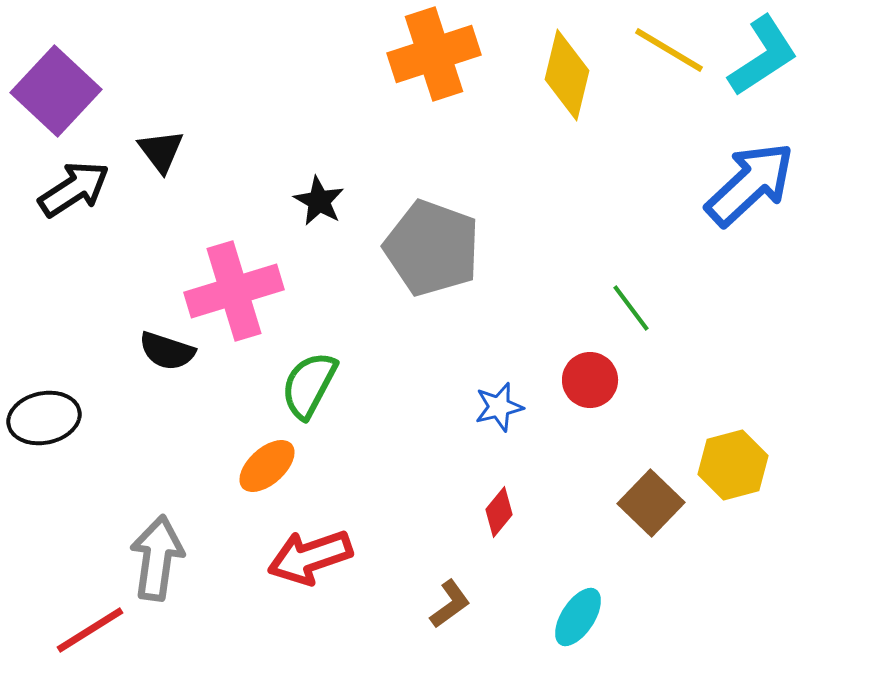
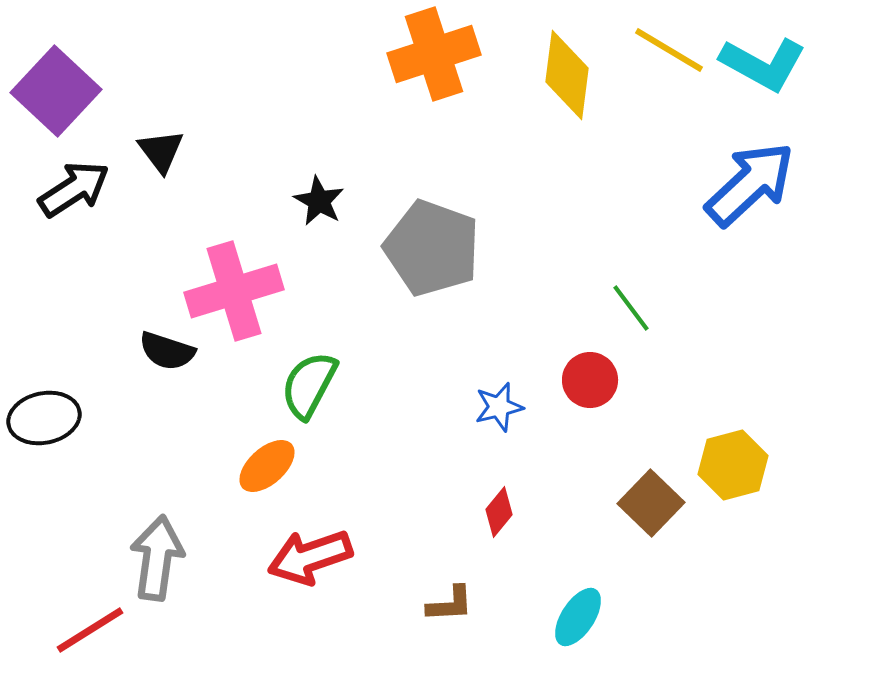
cyan L-shape: moved 8 px down; rotated 62 degrees clockwise
yellow diamond: rotated 6 degrees counterclockwise
brown L-shape: rotated 33 degrees clockwise
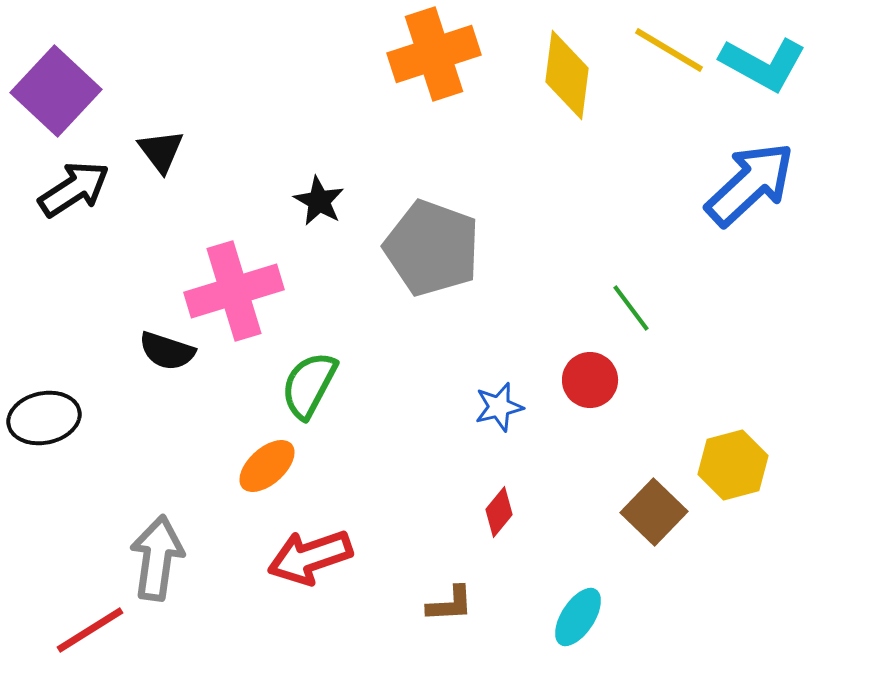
brown square: moved 3 px right, 9 px down
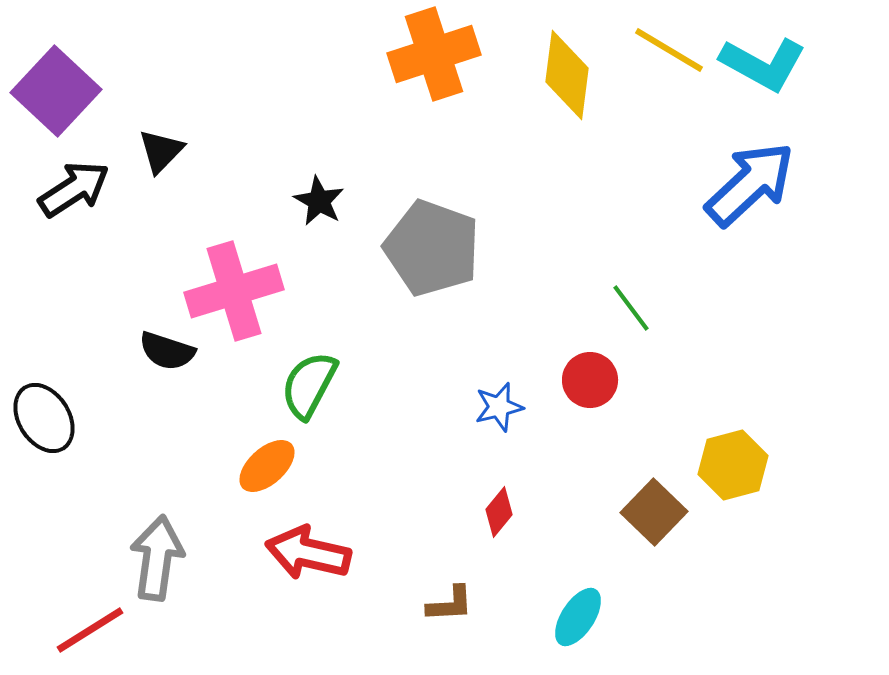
black triangle: rotated 21 degrees clockwise
black ellipse: rotated 70 degrees clockwise
red arrow: moved 2 px left, 4 px up; rotated 32 degrees clockwise
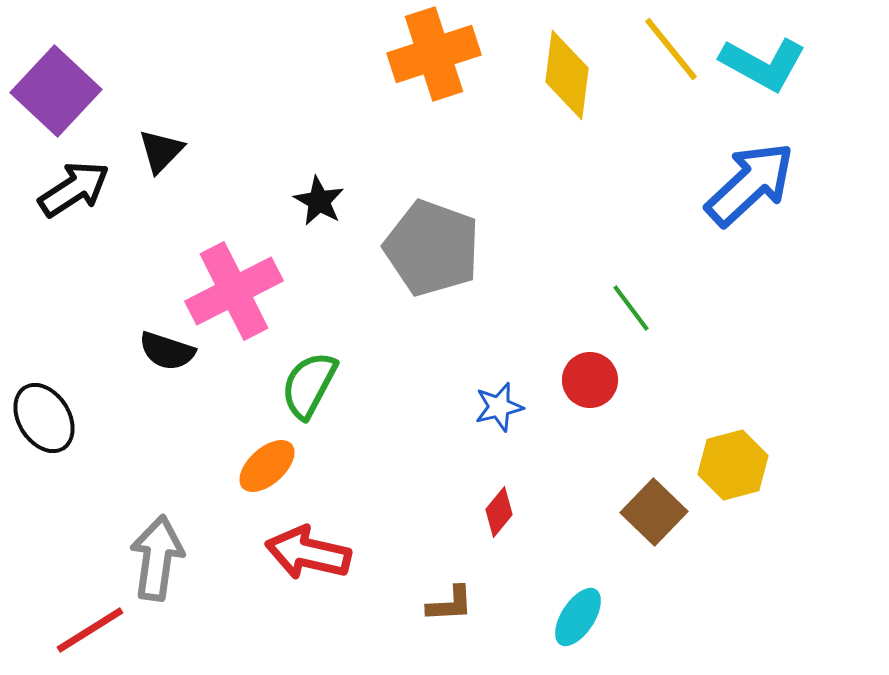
yellow line: moved 2 px right, 1 px up; rotated 20 degrees clockwise
pink cross: rotated 10 degrees counterclockwise
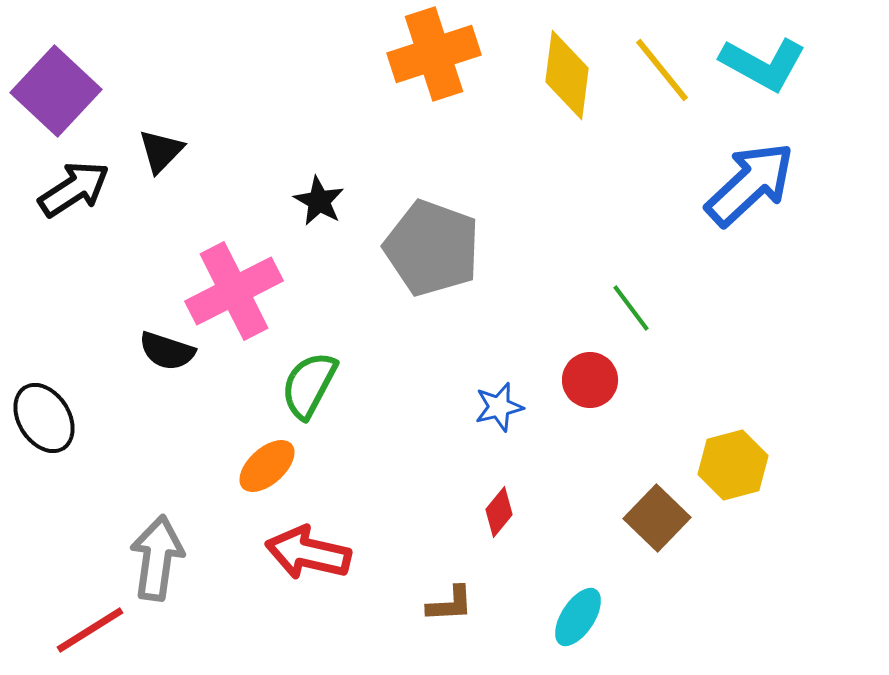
yellow line: moved 9 px left, 21 px down
brown square: moved 3 px right, 6 px down
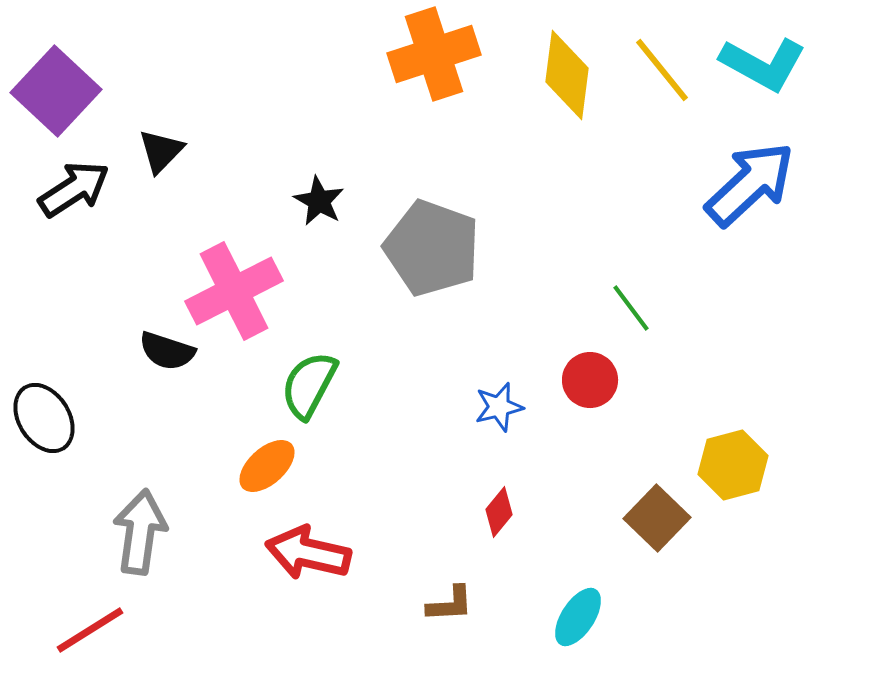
gray arrow: moved 17 px left, 26 px up
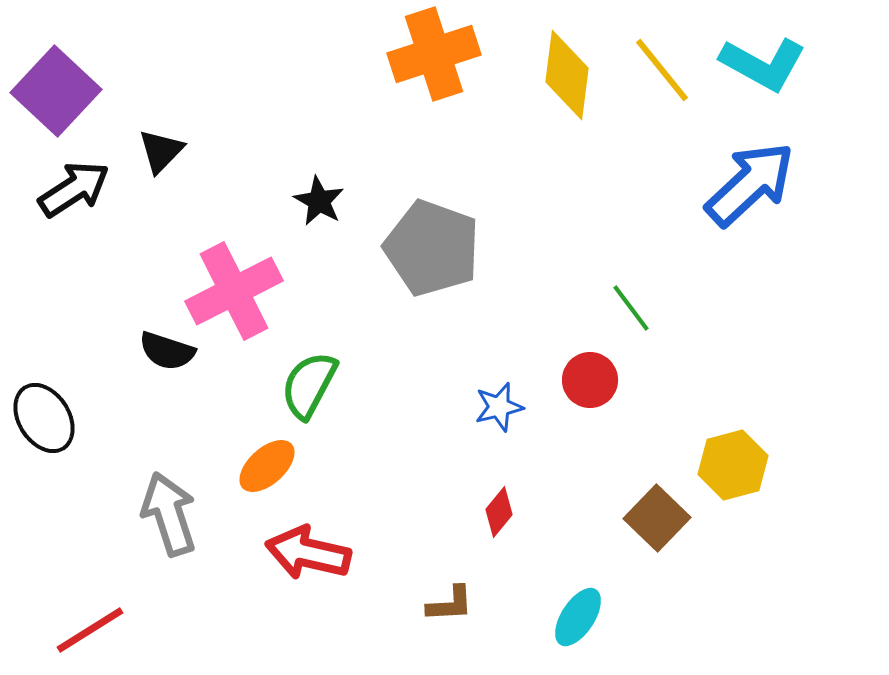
gray arrow: moved 29 px right, 18 px up; rotated 26 degrees counterclockwise
